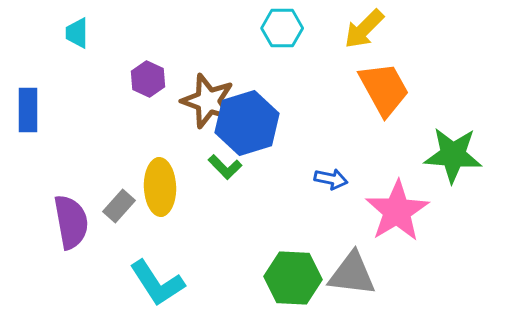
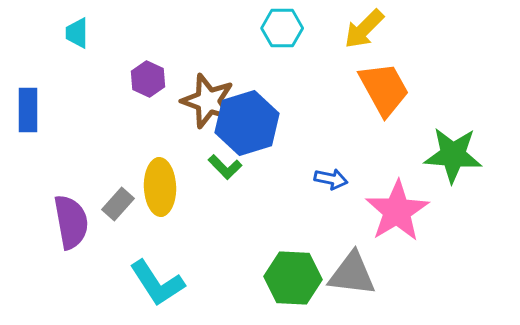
gray rectangle: moved 1 px left, 2 px up
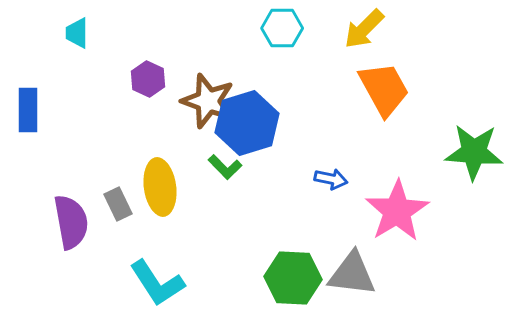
green star: moved 21 px right, 3 px up
yellow ellipse: rotated 6 degrees counterclockwise
gray rectangle: rotated 68 degrees counterclockwise
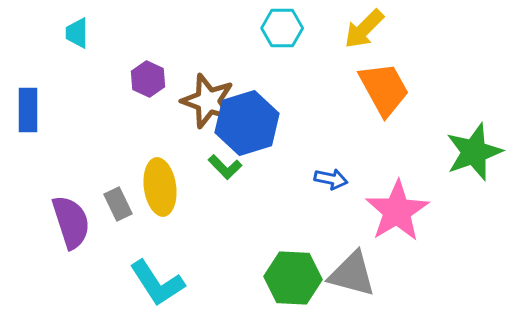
green star: rotated 24 degrees counterclockwise
purple semicircle: rotated 8 degrees counterclockwise
gray triangle: rotated 8 degrees clockwise
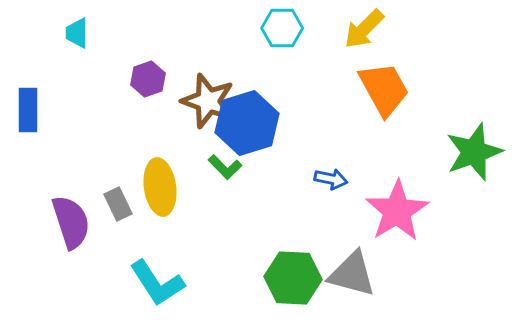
purple hexagon: rotated 16 degrees clockwise
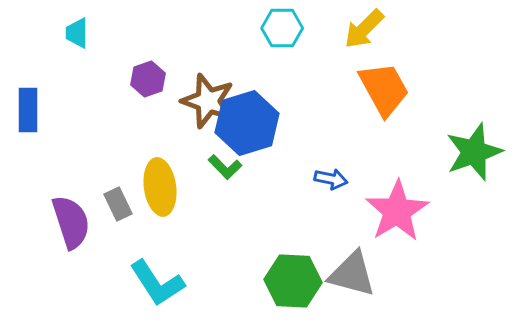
green hexagon: moved 3 px down
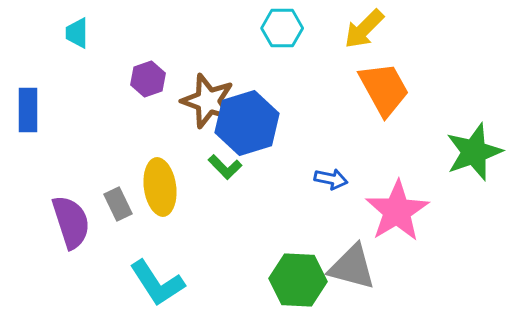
gray triangle: moved 7 px up
green hexagon: moved 5 px right, 1 px up
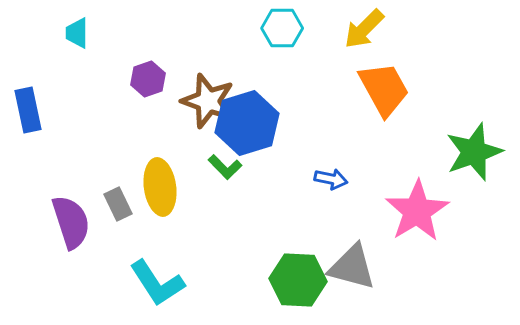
blue rectangle: rotated 12 degrees counterclockwise
pink star: moved 20 px right
